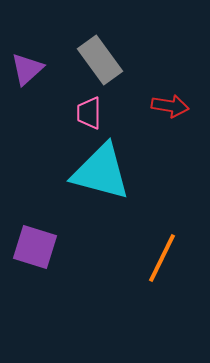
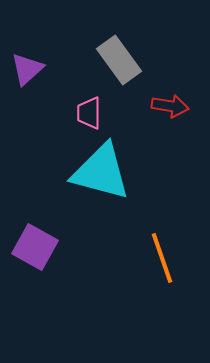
gray rectangle: moved 19 px right
purple square: rotated 12 degrees clockwise
orange line: rotated 45 degrees counterclockwise
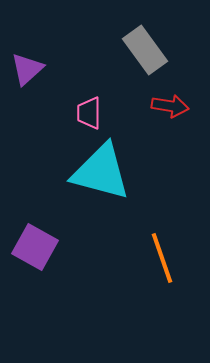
gray rectangle: moved 26 px right, 10 px up
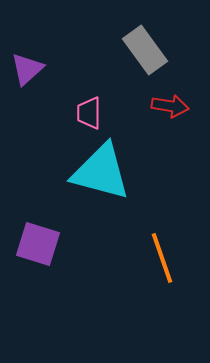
purple square: moved 3 px right, 3 px up; rotated 12 degrees counterclockwise
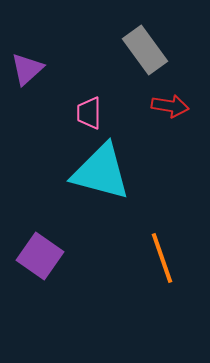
purple square: moved 2 px right, 12 px down; rotated 18 degrees clockwise
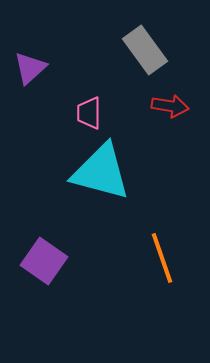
purple triangle: moved 3 px right, 1 px up
purple square: moved 4 px right, 5 px down
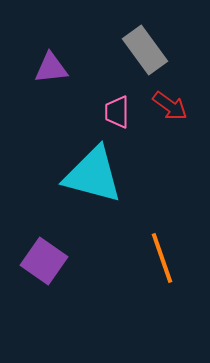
purple triangle: moved 21 px right; rotated 36 degrees clockwise
red arrow: rotated 27 degrees clockwise
pink trapezoid: moved 28 px right, 1 px up
cyan triangle: moved 8 px left, 3 px down
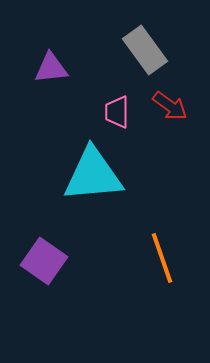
cyan triangle: rotated 20 degrees counterclockwise
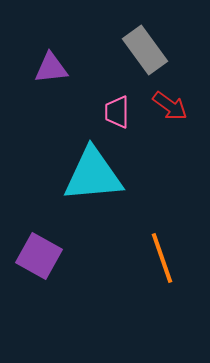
purple square: moved 5 px left, 5 px up; rotated 6 degrees counterclockwise
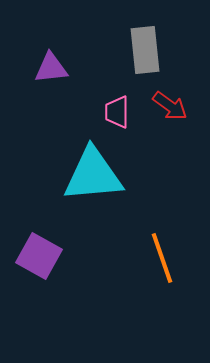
gray rectangle: rotated 30 degrees clockwise
